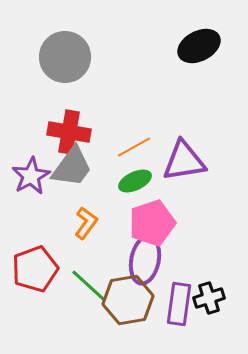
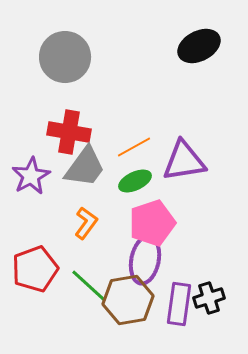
gray trapezoid: moved 13 px right
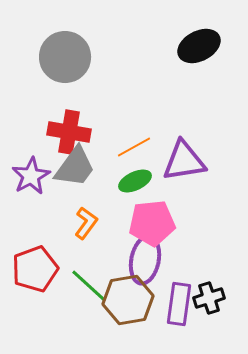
gray trapezoid: moved 10 px left
pink pentagon: rotated 12 degrees clockwise
